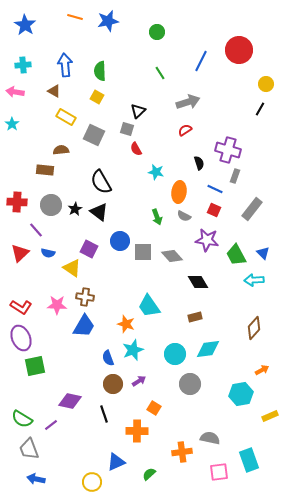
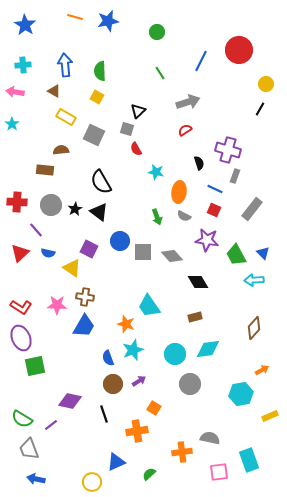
orange cross at (137, 431): rotated 10 degrees counterclockwise
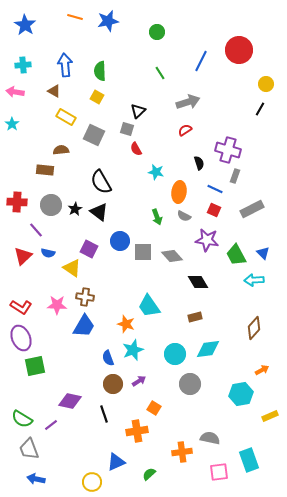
gray rectangle at (252, 209): rotated 25 degrees clockwise
red triangle at (20, 253): moved 3 px right, 3 px down
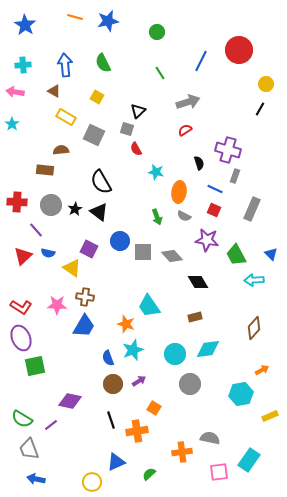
green semicircle at (100, 71): moved 3 px right, 8 px up; rotated 24 degrees counterclockwise
gray rectangle at (252, 209): rotated 40 degrees counterclockwise
blue triangle at (263, 253): moved 8 px right, 1 px down
black line at (104, 414): moved 7 px right, 6 px down
cyan rectangle at (249, 460): rotated 55 degrees clockwise
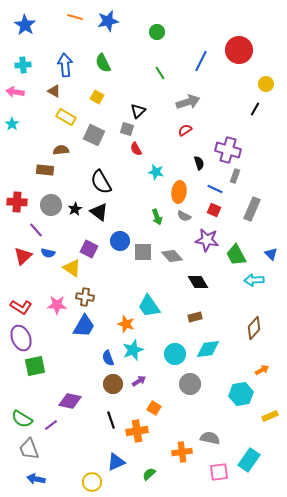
black line at (260, 109): moved 5 px left
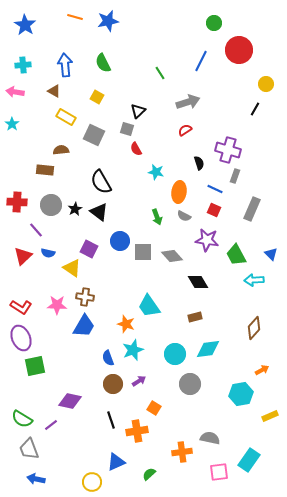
green circle at (157, 32): moved 57 px right, 9 px up
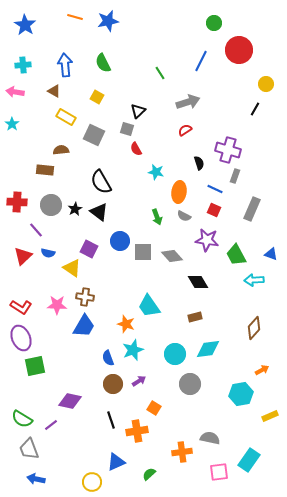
blue triangle at (271, 254): rotated 24 degrees counterclockwise
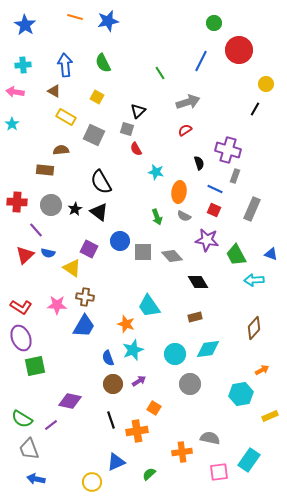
red triangle at (23, 256): moved 2 px right, 1 px up
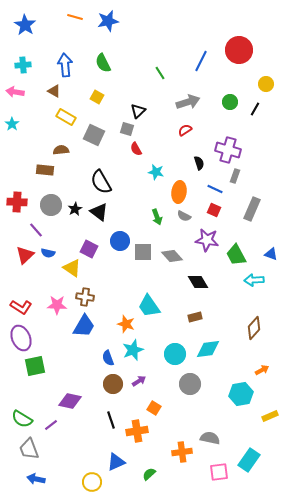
green circle at (214, 23): moved 16 px right, 79 px down
